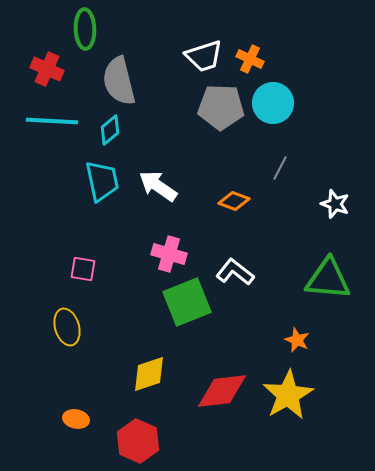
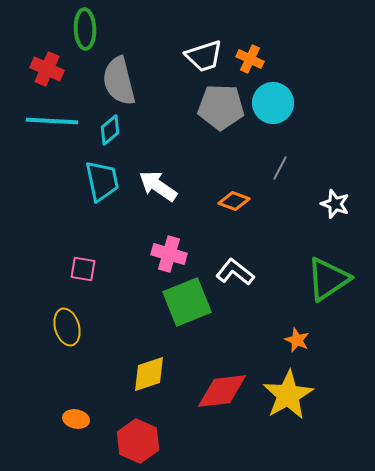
green triangle: rotated 39 degrees counterclockwise
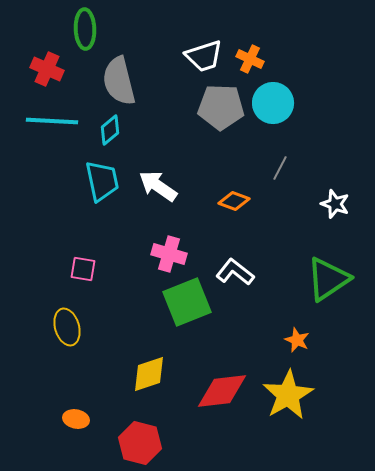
red hexagon: moved 2 px right, 2 px down; rotated 9 degrees counterclockwise
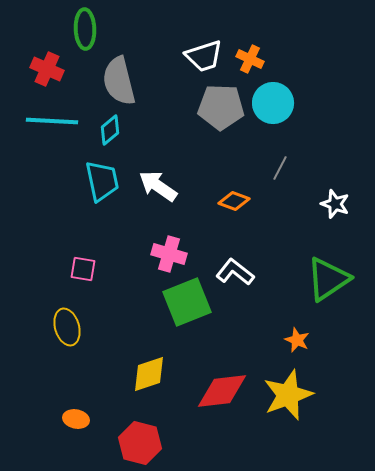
yellow star: rotated 9 degrees clockwise
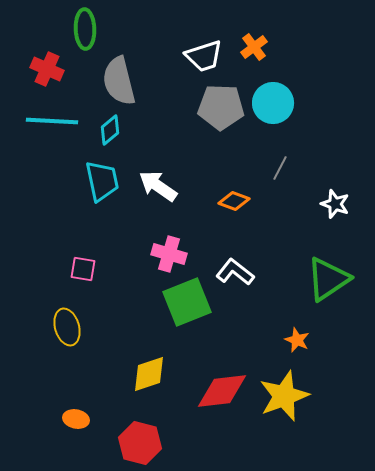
orange cross: moved 4 px right, 12 px up; rotated 28 degrees clockwise
yellow star: moved 4 px left, 1 px down
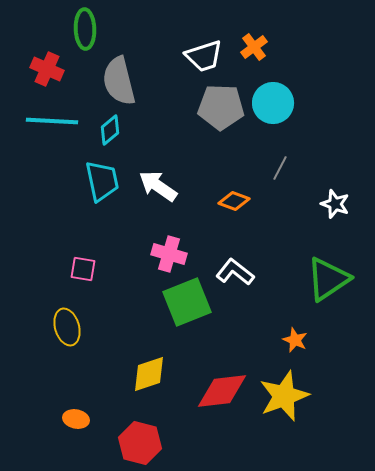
orange star: moved 2 px left
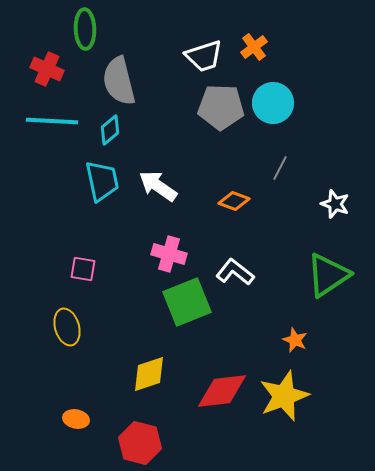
green triangle: moved 4 px up
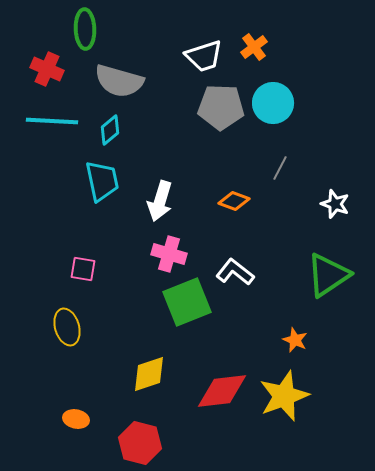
gray semicircle: rotated 60 degrees counterclockwise
white arrow: moved 2 px right, 15 px down; rotated 108 degrees counterclockwise
